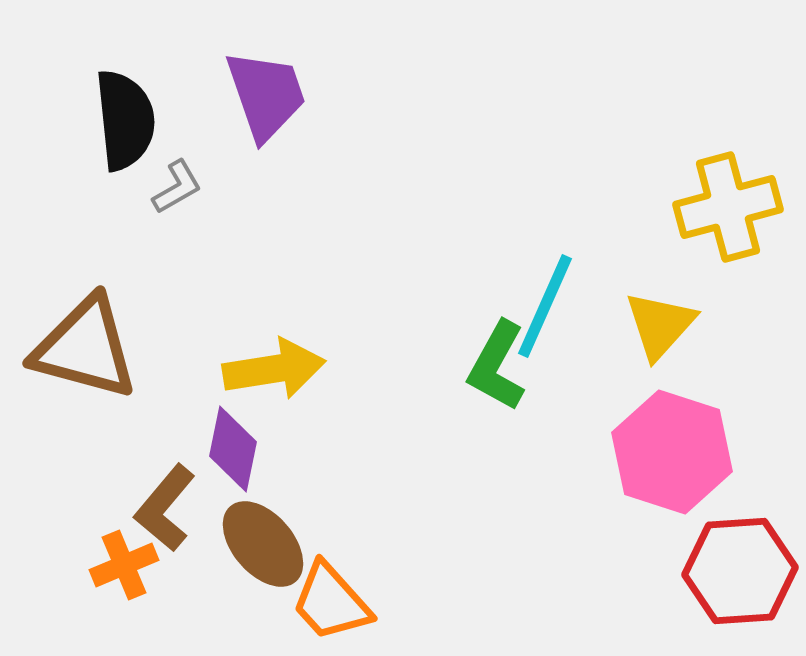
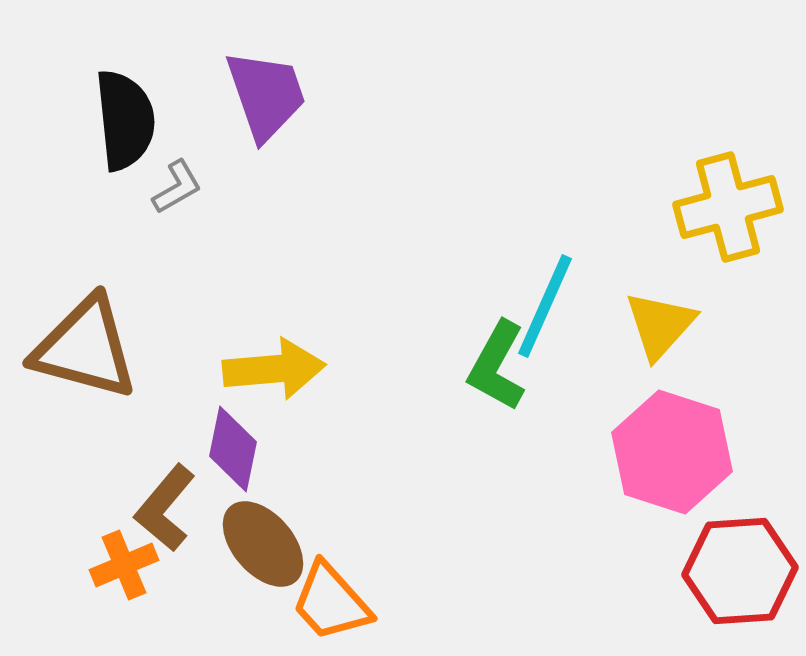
yellow arrow: rotated 4 degrees clockwise
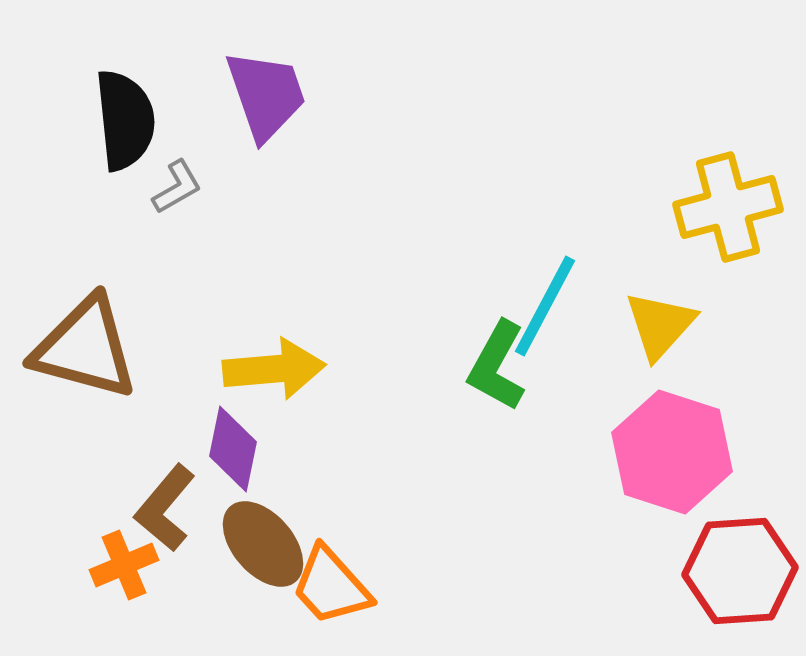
cyan line: rotated 4 degrees clockwise
orange trapezoid: moved 16 px up
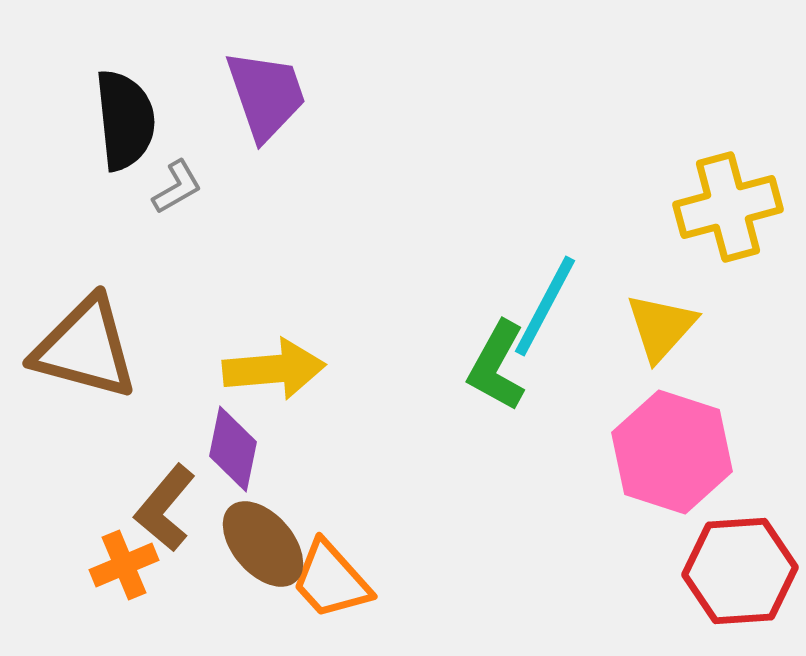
yellow triangle: moved 1 px right, 2 px down
orange trapezoid: moved 6 px up
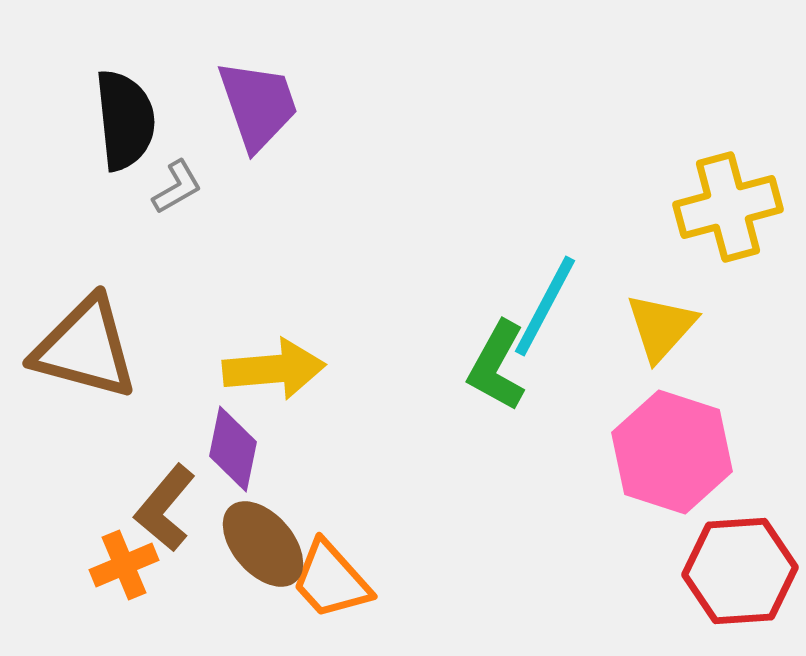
purple trapezoid: moved 8 px left, 10 px down
